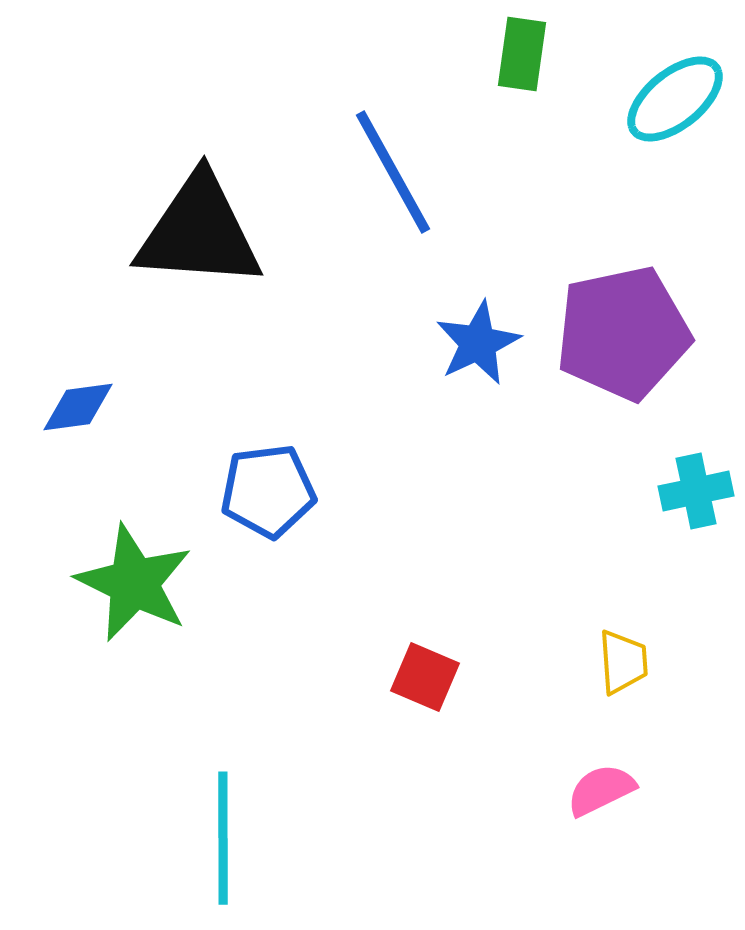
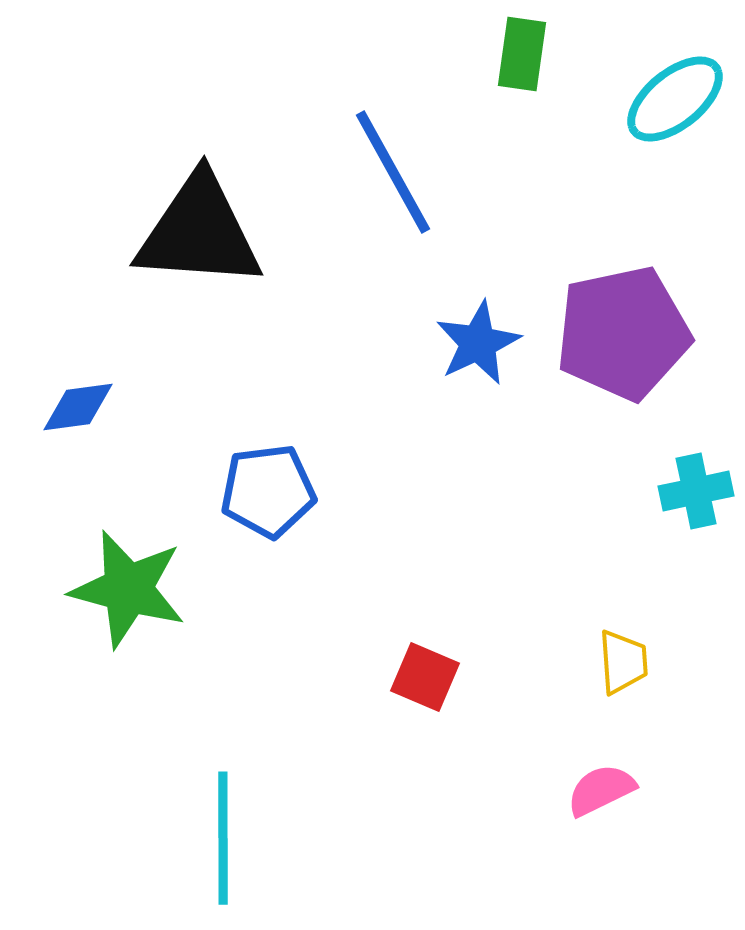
green star: moved 6 px left, 6 px down; rotated 11 degrees counterclockwise
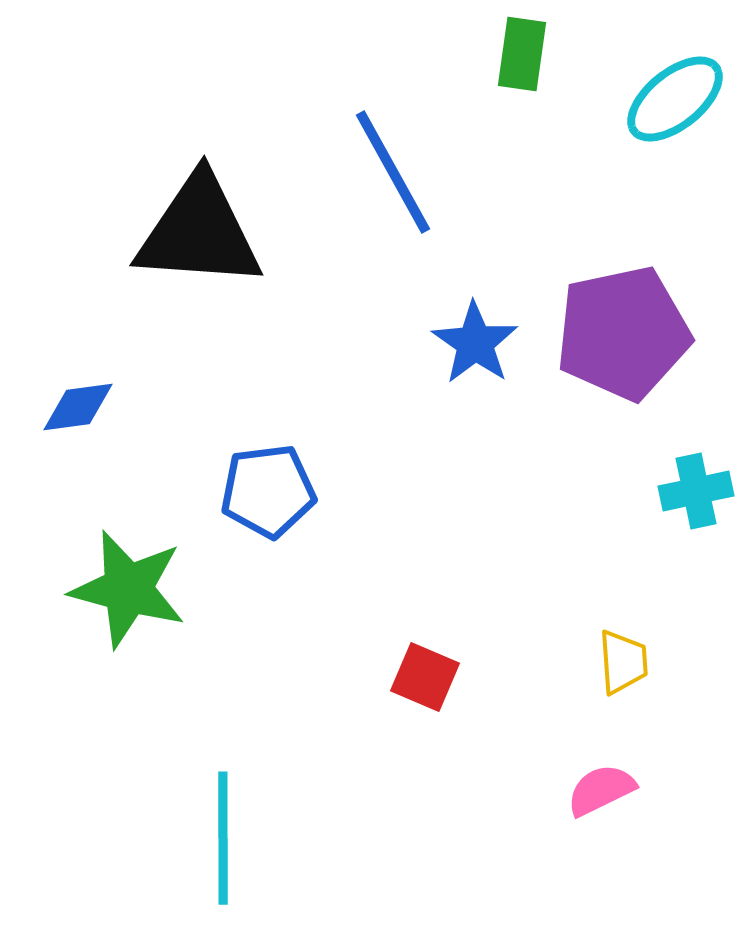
blue star: moved 3 px left; rotated 12 degrees counterclockwise
